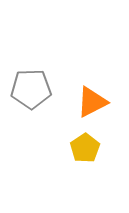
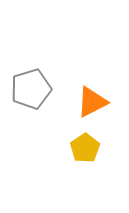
gray pentagon: rotated 15 degrees counterclockwise
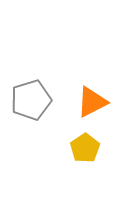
gray pentagon: moved 11 px down
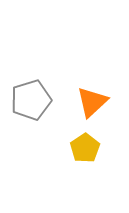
orange triangle: rotated 16 degrees counterclockwise
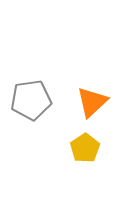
gray pentagon: rotated 9 degrees clockwise
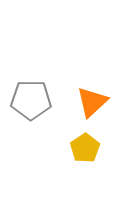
gray pentagon: rotated 9 degrees clockwise
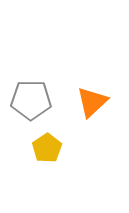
yellow pentagon: moved 38 px left
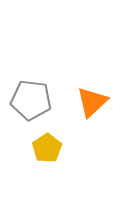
gray pentagon: rotated 6 degrees clockwise
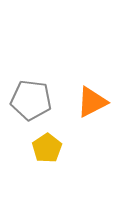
orange triangle: rotated 16 degrees clockwise
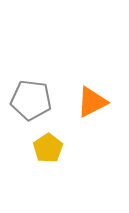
yellow pentagon: moved 1 px right
